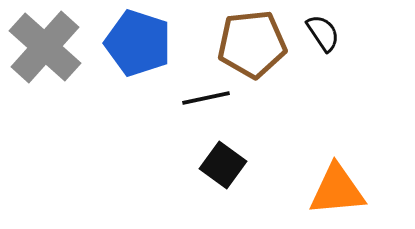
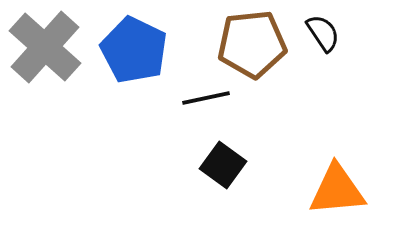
blue pentagon: moved 4 px left, 7 px down; rotated 8 degrees clockwise
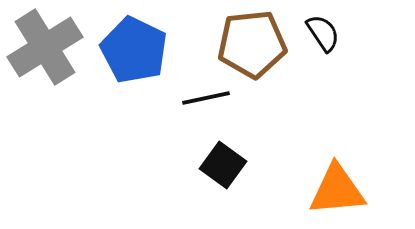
gray cross: rotated 16 degrees clockwise
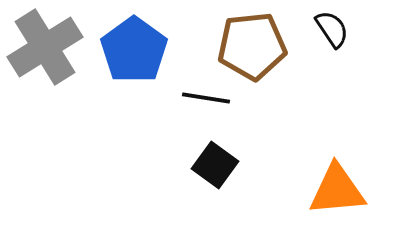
black semicircle: moved 9 px right, 4 px up
brown pentagon: moved 2 px down
blue pentagon: rotated 10 degrees clockwise
black line: rotated 21 degrees clockwise
black square: moved 8 px left
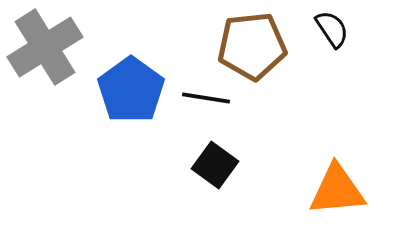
blue pentagon: moved 3 px left, 40 px down
